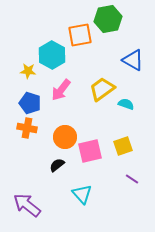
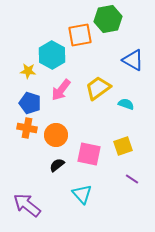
yellow trapezoid: moved 4 px left, 1 px up
orange circle: moved 9 px left, 2 px up
pink square: moved 1 px left, 3 px down; rotated 25 degrees clockwise
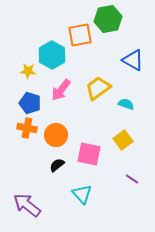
yellow square: moved 6 px up; rotated 18 degrees counterclockwise
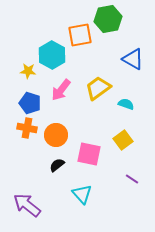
blue triangle: moved 1 px up
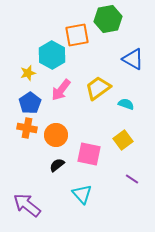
orange square: moved 3 px left
yellow star: moved 2 px down; rotated 21 degrees counterclockwise
blue pentagon: rotated 20 degrees clockwise
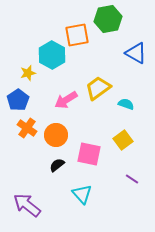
blue triangle: moved 3 px right, 6 px up
pink arrow: moved 5 px right, 10 px down; rotated 20 degrees clockwise
blue pentagon: moved 12 px left, 3 px up
orange cross: rotated 24 degrees clockwise
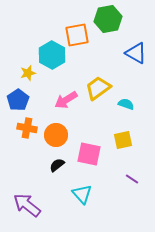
orange cross: rotated 24 degrees counterclockwise
yellow square: rotated 24 degrees clockwise
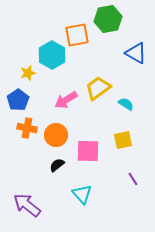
cyan semicircle: rotated 14 degrees clockwise
pink square: moved 1 px left, 3 px up; rotated 10 degrees counterclockwise
purple line: moved 1 px right; rotated 24 degrees clockwise
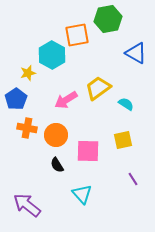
blue pentagon: moved 2 px left, 1 px up
black semicircle: rotated 84 degrees counterclockwise
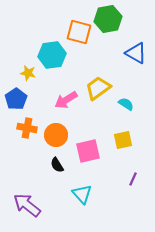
orange square: moved 2 px right, 3 px up; rotated 25 degrees clockwise
cyan hexagon: rotated 24 degrees clockwise
yellow star: rotated 28 degrees clockwise
pink square: rotated 15 degrees counterclockwise
purple line: rotated 56 degrees clockwise
